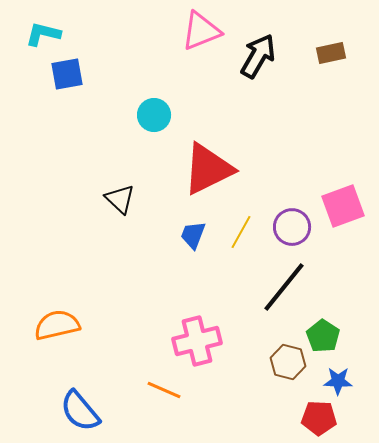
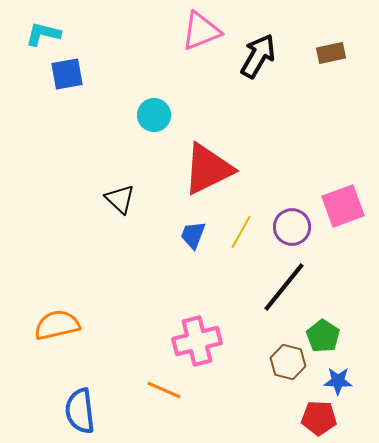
blue semicircle: rotated 33 degrees clockwise
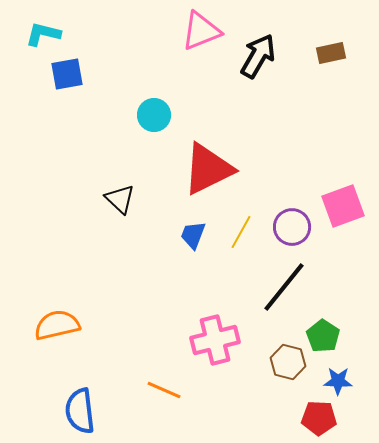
pink cross: moved 18 px right, 1 px up
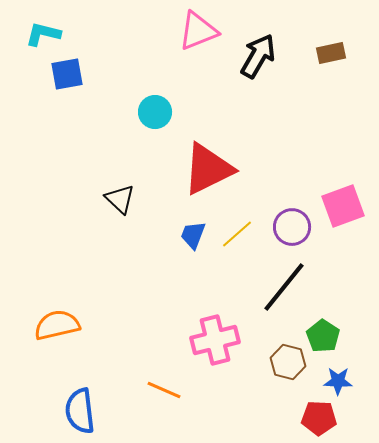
pink triangle: moved 3 px left
cyan circle: moved 1 px right, 3 px up
yellow line: moved 4 px left, 2 px down; rotated 20 degrees clockwise
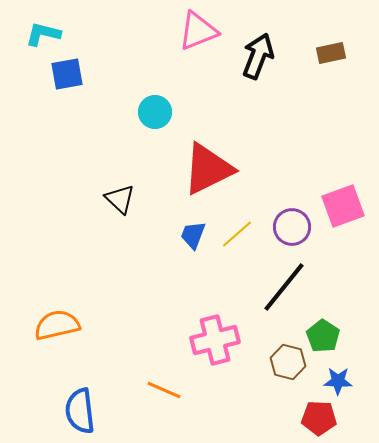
black arrow: rotated 9 degrees counterclockwise
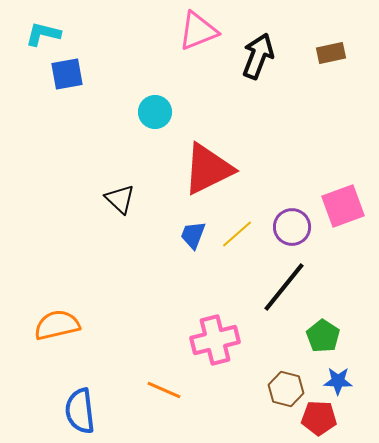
brown hexagon: moved 2 px left, 27 px down
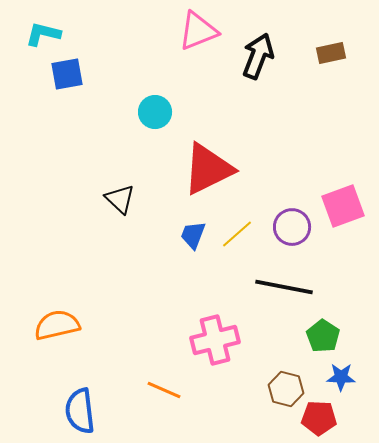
black line: rotated 62 degrees clockwise
blue star: moved 3 px right, 4 px up
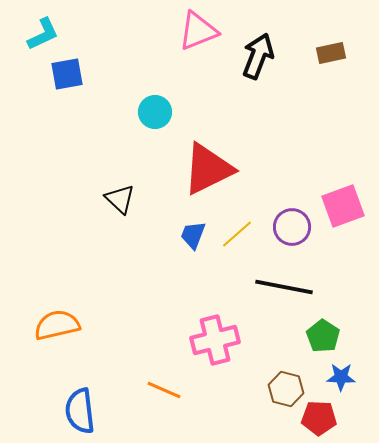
cyan L-shape: rotated 141 degrees clockwise
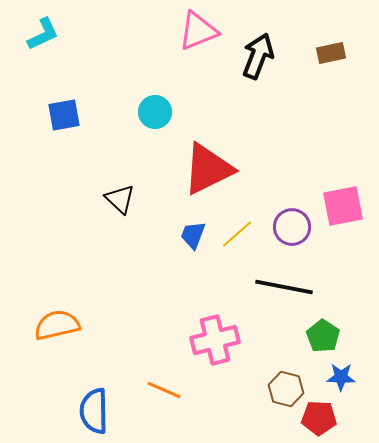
blue square: moved 3 px left, 41 px down
pink square: rotated 9 degrees clockwise
blue semicircle: moved 14 px right; rotated 6 degrees clockwise
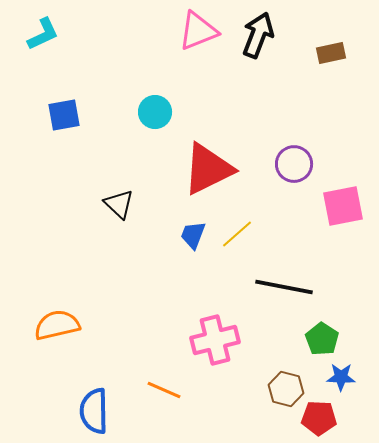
black arrow: moved 21 px up
black triangle: moved 1 px left, 5 px down
purple circle: moved 2 px right, 63 px up
green pentagon: moved 1 px left, 3 px down
